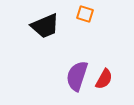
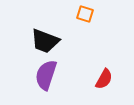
black trapezoid: moved 15 px down; rotated 44 degrees clockwise
purple semicircle: moved 31 px left, 1 px up
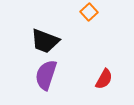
orange square: moved 4 px right, 2 px up; rotated 30 degrees clockwise
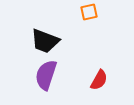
orange square: rotated 30 degrees clockwise
red semicircle: moved 5 px left, 1 px down
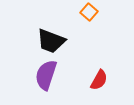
orange square: rotated 36 degrees counterclockwise
black trapezoid: moved 6 px right
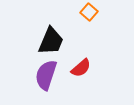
black trapezoid: rotated 88 degrees counterclockwise
red semicircle: moved 18 px left, 12 px up; rotated 20 degrees clockwise
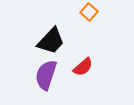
black trapezoid: rotated 20 degrees clockwise
red semicircle: moved 2 px right, 1 px up
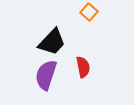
black trapezoid: moved 1 px right, 1 px down
red semicircle: rotated 60 degrees counterclockwise
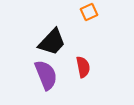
orange square: rotated 24 degrees clockwise
purple semicircle: rotated 140 degrees clockwise
